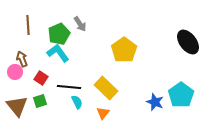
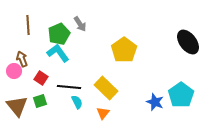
pink circle: moved 1 px left, 1 px up
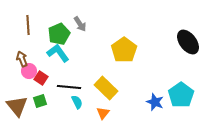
pink circle: moved 15 px right
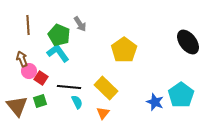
green pentagon: moved 1 px down; rotated 25 degrees counterclockwise
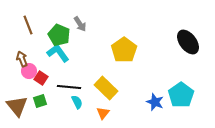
brown line: rotated 18 degrees counterclockwise
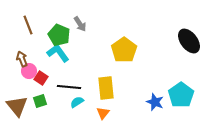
black ellipse: moved 1 px right, 1 px up
yellow rectangle: rotated 40 degrees clockwise
cyan semicircle: rotated 96 degrees counterclockwise
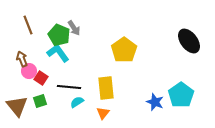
gray arrow: moved 6 px left, 4 px down
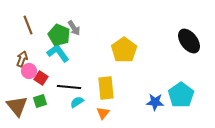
brown arrow: rotated 42 degrees clockwise
blue star: rotated 18 degrees counterclockwise
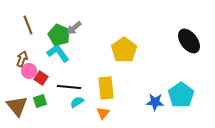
gray arrow: rotated 84 degrees clockwise
